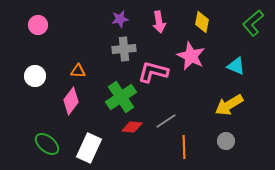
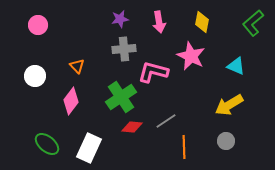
orange triangle: moved 1 px left, 5 px up; rotated 42 degrees clockwise
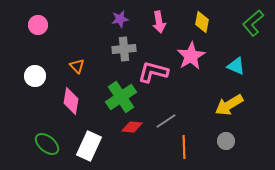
pink star: rotated 16 degrees clockwise
pink diamond: rotated 28 degrees counterclockwise
white rectangle: moved 2 px up
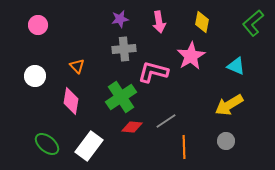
white rectangle: rotated 12 degrees clockwise
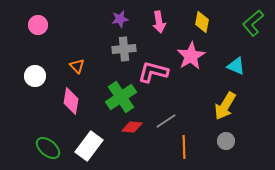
yellow arrow: moved 4 px left, 1 px down; rotated 28 degrees counterclockwise
green ellipse: moved 1 px right, 4 px down
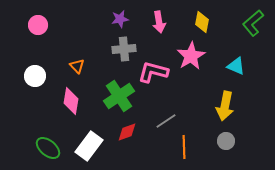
green cross: moved 2 px left, 1 px up
yellow arrow: rotated 20 degrees counterclockwise
red diamond: moved 5 px left, 5 px down; rotated 25 degrees counterclockwise
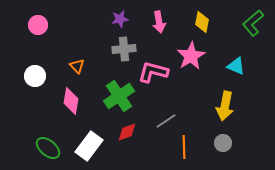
gray circle: moved 3 px left, 2 px down
